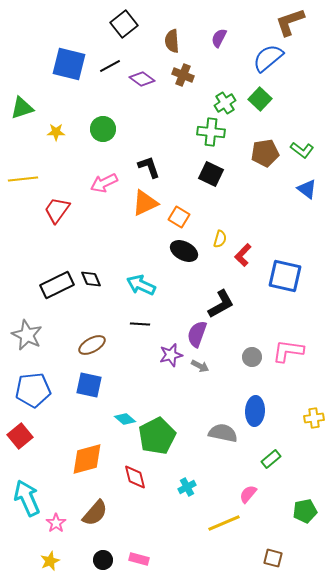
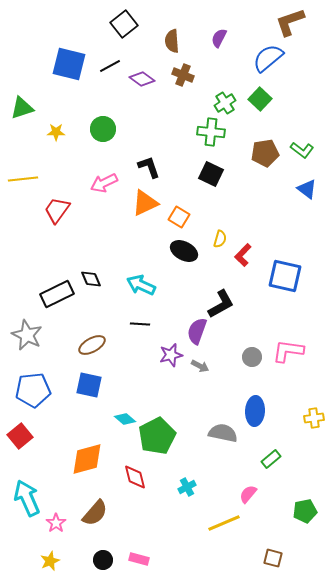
black rectangle at (57, 285): moved 9 px down
purple semicircle at (197, 334): moved 3 px up
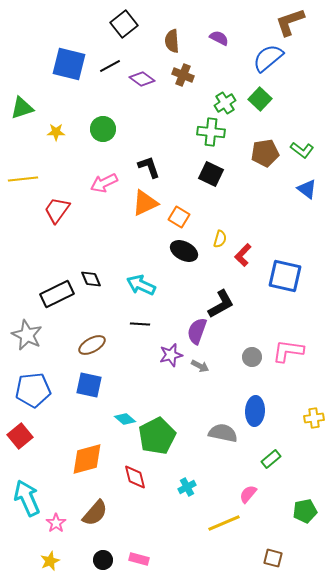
purple semicircle at (219, 38): rotated 90 degrees clockwise
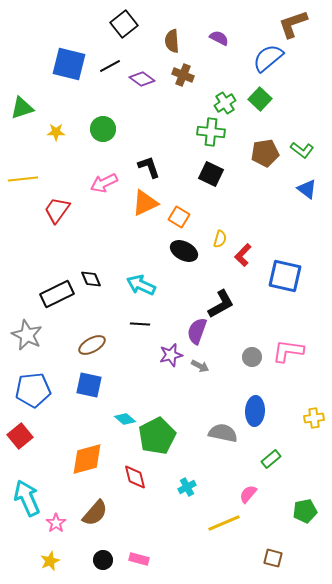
brown L-shape at (290, 22): moved 3 px right, 2 px down
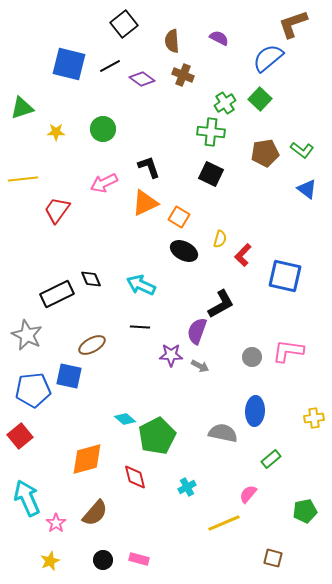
black line at (140, 324): moved 3 px down
purple star at (171, 355): rotated 15 degrees clockwise
blue square at (89, 385): moved 20 px left, 9 px up
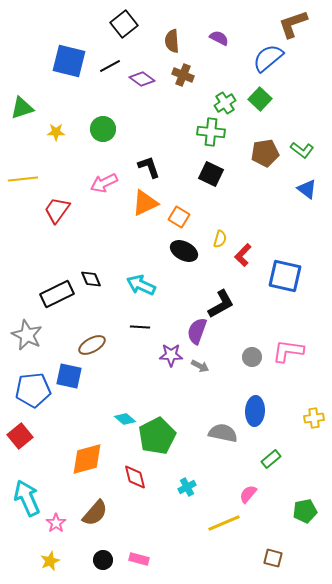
blue square at (69, 64): moved 3 px up
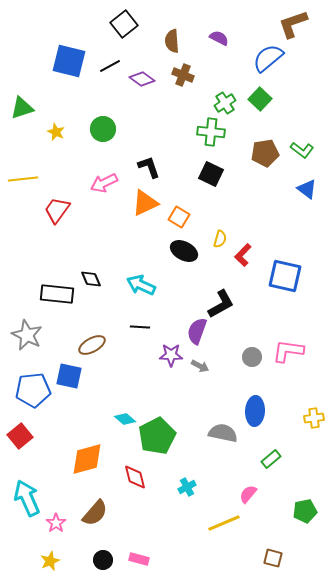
yellow star at (56, 132): rotated 24 degrees clockwise
black rectangle at (57, 294): rotated 32 degrees clockwise
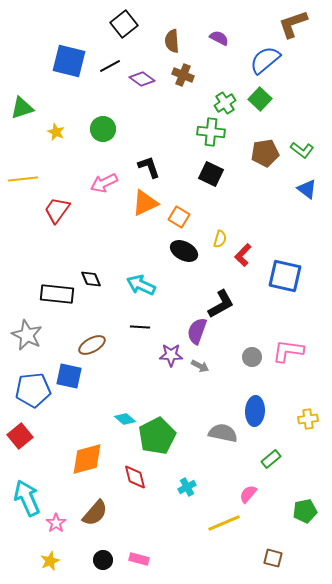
blue semicircle at (268, 58): moved 3 px left, 2 px down
yellow cross at (314, 418): moved 6 px left, 1 px down
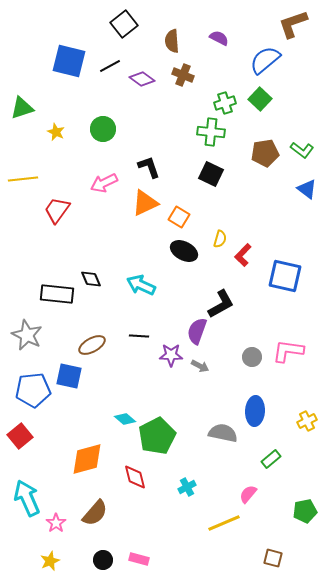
green cross at (225, 103): rotated 15 degrees clockwise
black line at (140, 327): moved 1 px left, 9 px down
yellow cross at (308, 419): moved 1 px left, 2 px down; rotated 18 degrees counterclockwise
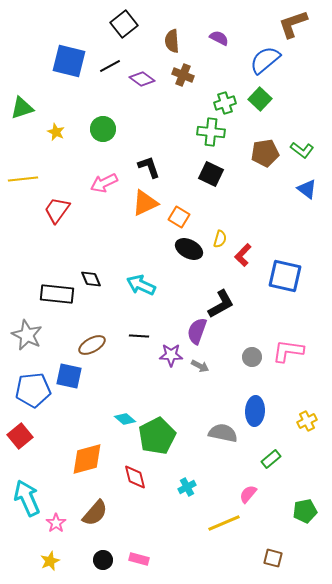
black ellipse at (184, 251): moved 5 px right, 2 px up
